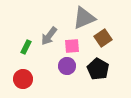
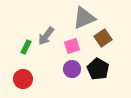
gray arrow: moved 3 px left
pink square: rotated 14 degrees counterclockwise
purple circle: moved 5 px right, 3 px down
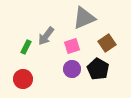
brown square: moved 4 px right, 5 px down
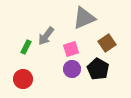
pink square: moved 1 px left, 3 px down
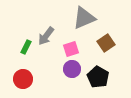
brown square: moved 1 px left
black pentagon: moved 8 px down
